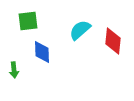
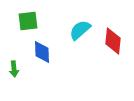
green arrow: moved 1 px up
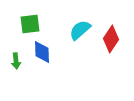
green square: moved 2 px right, 3 px down
red diamond: moved 2 px left, 2 px up; rotated 28 degrees clockwise
green arrow: moved 2 px right, 8 px up
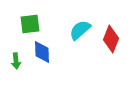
red diamond: rotated 12 degrees counterclockwise
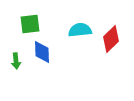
cyan semicircle: rotated 35 degrees clockwise
red diamond: rotated 24 degrees clockwise
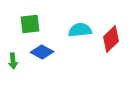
blue diamond: rotated 60 degrees counterclockwise
green arrow: moved 3 px left
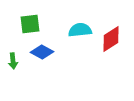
red diamond: rotated 12 degrees clockwise
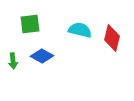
cyan semicircle: rotated 20 degrees clockwise
red diamond: moved 1 px right, 1 px up; rotated 44 degrees counterclockwise
blue diamond: moved 4 px down
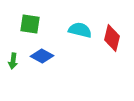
green square: rotated 15 degrees clockwise
green arrow: rotated 14 degrees clockwise
